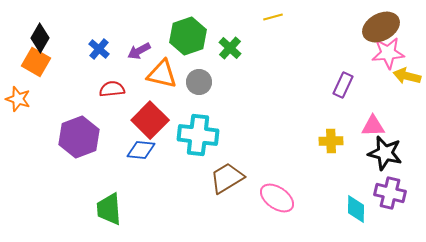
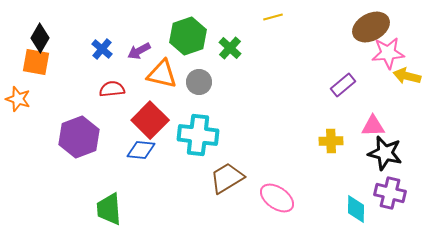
brown ellipse: moved 10 px left
blue cross: moved 3 px right
orange square: rotated 20 degrees counterclockwise
purple rectangle: rotated 25 degrees clockwise
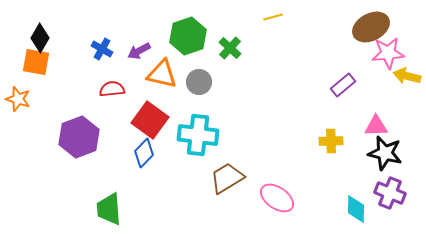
blue cross: rotated 10 degrees counterclockwise
red square: rotated 9 degrees counterclockwise
pink triangle: moved 3 px right
blue diamond: moved 3 px right, 3 px down; rotated 52 degrees counterclockwise
purple cross: rotated 8 degrees clockwise
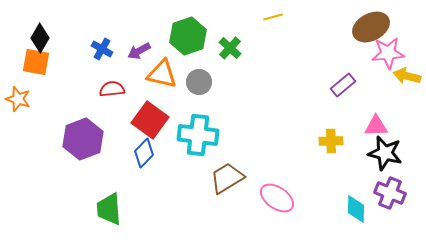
purple hexagon: moved 4 px right, 2 px down
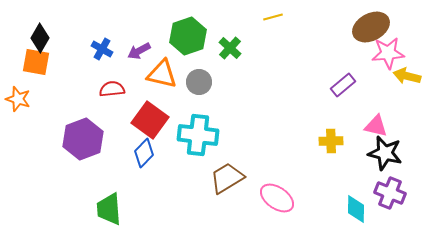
pink triangle: rotated 15 degrees clockwise
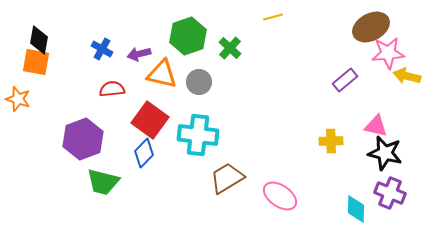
black diamond: moved 1 px left, 2 px down; rotated 20 degrees counterclockwise
purple arrow: moved 3 px down; rotated 15 degrees clockwise
purple rectangle: moved 2 px right, 5 px up
pink ellipse: moved 3 px right, 2 px up
green trapezoid: moved 6 px left, 27 px up; rotated 72 degrees counterclockwise
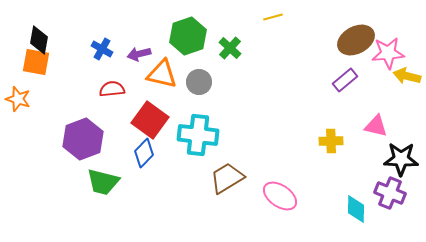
brown ellipse: moved 15 px left, 13 px down
black star: moved 16 px right, 6 px down; rotated 12 degrees counterclockwise
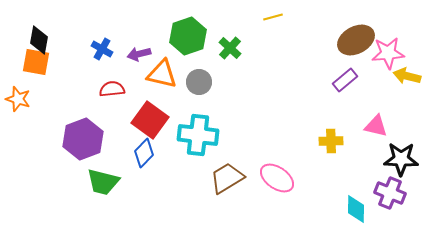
pink ellipse: moved 3 px left, 18 px up
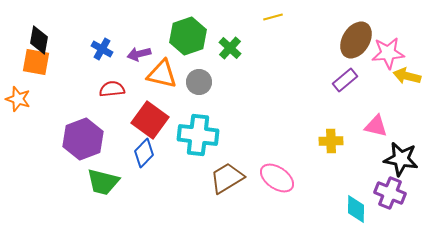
brown ellipse: rotated 30 degrees counterclockwise
black star: rotated 8 degrees clockwise
